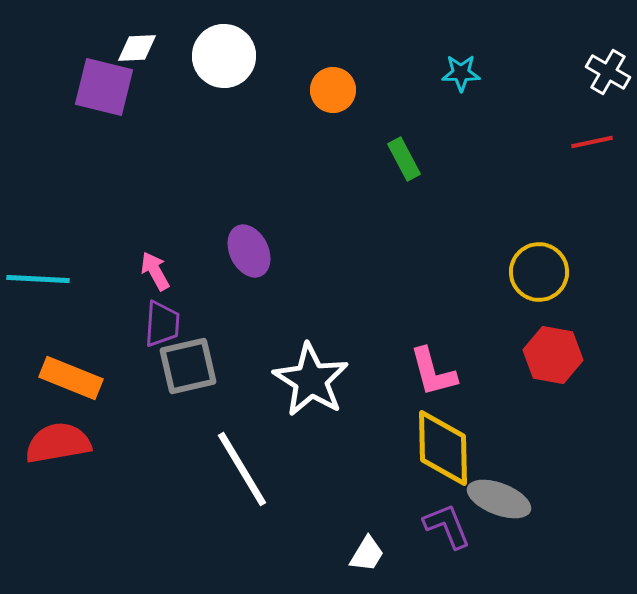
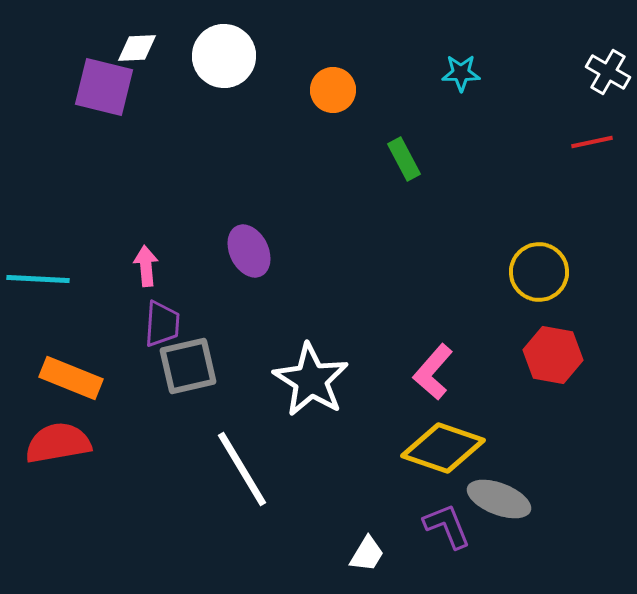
pink arrow: moved 9 px left, 5 px up; rotated 24 degrees clockwise
pink L-shape: rotated 56 degrees clockwise
yellow diamond: rotated 70 degrees counterclockwise
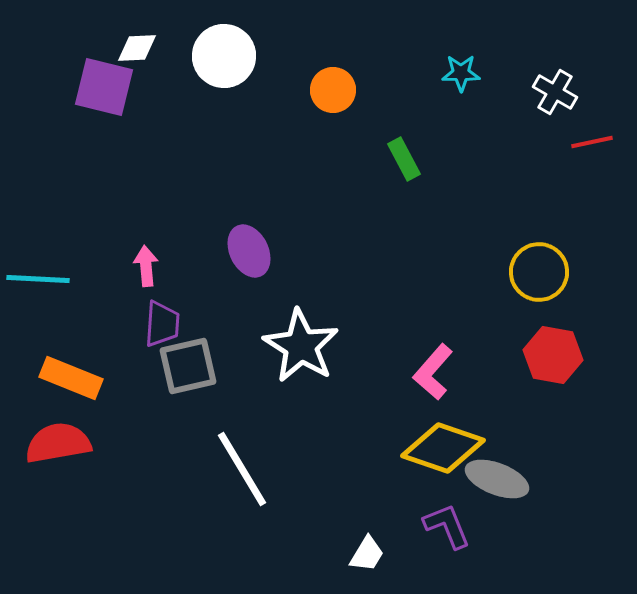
white cross: moved 53 px left, 20 px down
white star: moved 10 px left, 34 px up
gray ellipse: moved 2 px left, 20 px up
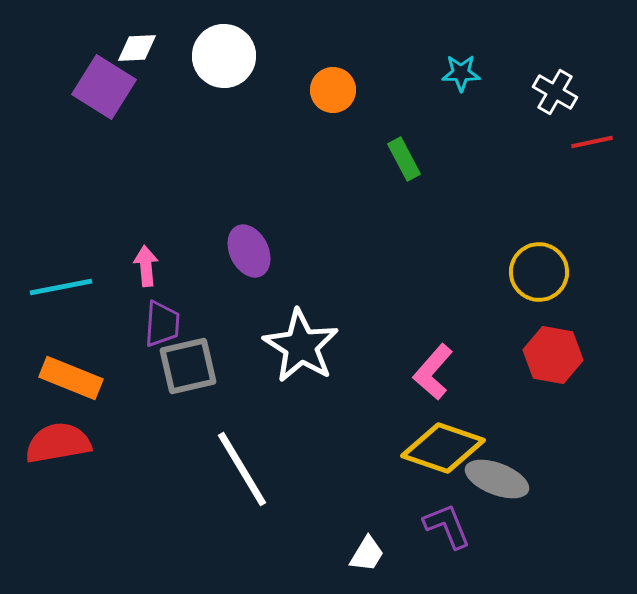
purple square: rotated 18 degrees clockwise
cyan line: moved 23 px right, 8 px down; rotated 14 degrees counterclockwise
